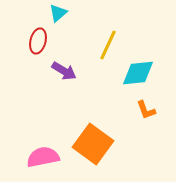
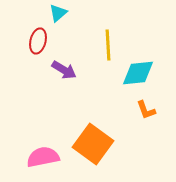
yellow line: rotated 28 degrees counterclockwise
purple arrow: moved 1 px up
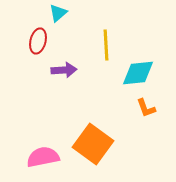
yellow line: moved 2 px left
purple arrow: rotated 35 degrees counterclockwise
orange L-shape: moved 2 px up
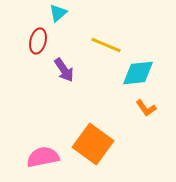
yellow line: rotated 64 degrees counterclockwise
purple arrow: rotated 60 degrees clockwise
orange L-shape: rotated 15 degrees counterclockwise
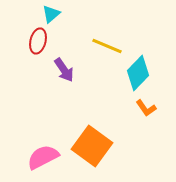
cyan triangle: moved 7 px left, 1 px down
yellow line: moved 1 px right, 1 px down
cyan diamond: rotated 40 degrees counterclockwise
orange square: moved 1 px left, 2 px down
pink semicircle: rotated 16 degrees counterclockwise
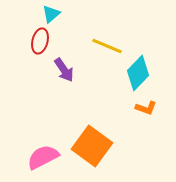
red ellipse: moved 2 px right
orange L-shape: rotated 35 degrees counterclockwise
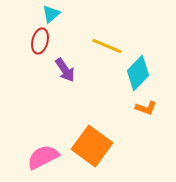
purple arrow: moved 1 px right
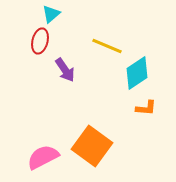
cyan diamond: moved 1 px left; rotated 12 degrees clockwise
orange L-shape: rotated 15 degrees counterclockwise
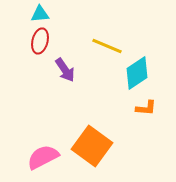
cyan triangle: moved 11 px left; rotated 36 degrees clockwise
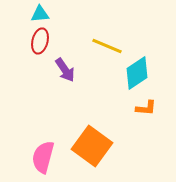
pink semicircle: rotated 48 degrees counterclockwise
